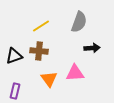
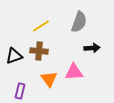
pink triangle: moved 1 px left, 1 px up
purple rectangle: moved 5 px right
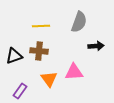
yellow line: rotated 30 degrees clockwise
black arrow: moved 4 px right, 2 px up
purple rectangle: rotated 21 degrees clockwise
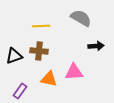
gray semicircle: moved 2 px right, 4 px up; rotated 80 degrees counterclockwise
orange triangle: rotated 42 degrees counterclockwise
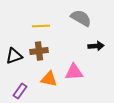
brown cross: rotated 12 degrees counterclockwise
